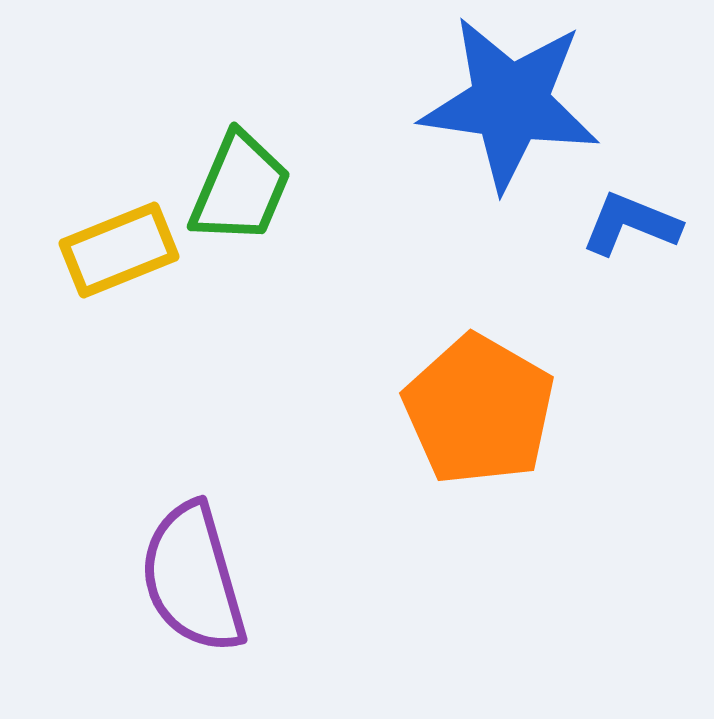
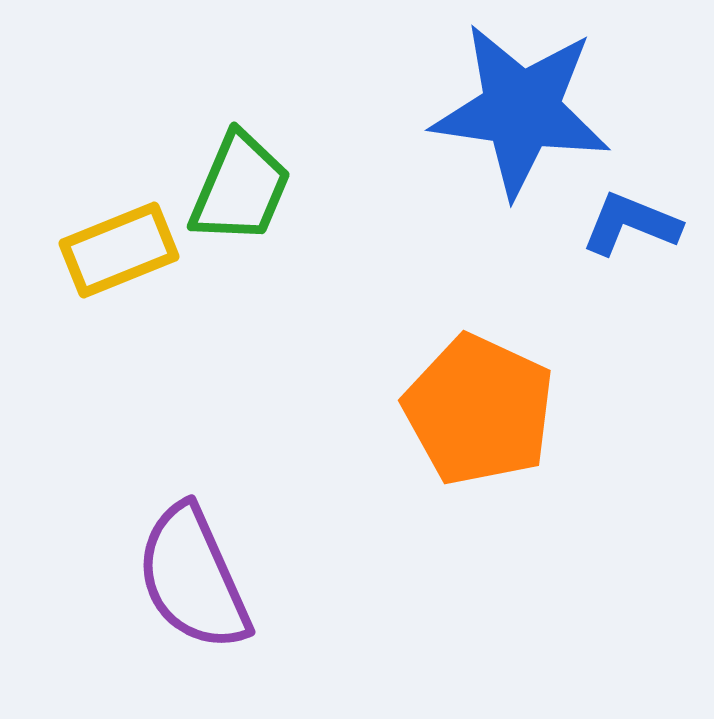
blue star: moved 11 px right, 7 px down
orange pentagon: rotated 5 degrees counterclockwise
purple semicircle: rotated 8 degrees counterclockwise
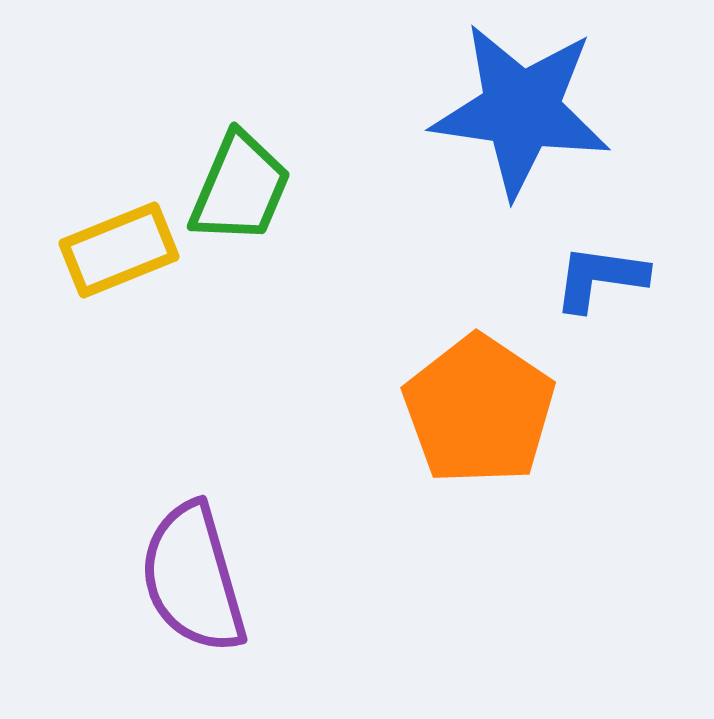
blue L-shape: moved 31 px left, 54 px down; rotated 14 degrees counterclockwise
orange pentagon: rotated 9 degrees clockwise
purple semicircle: rotated 8 degrees clockwise
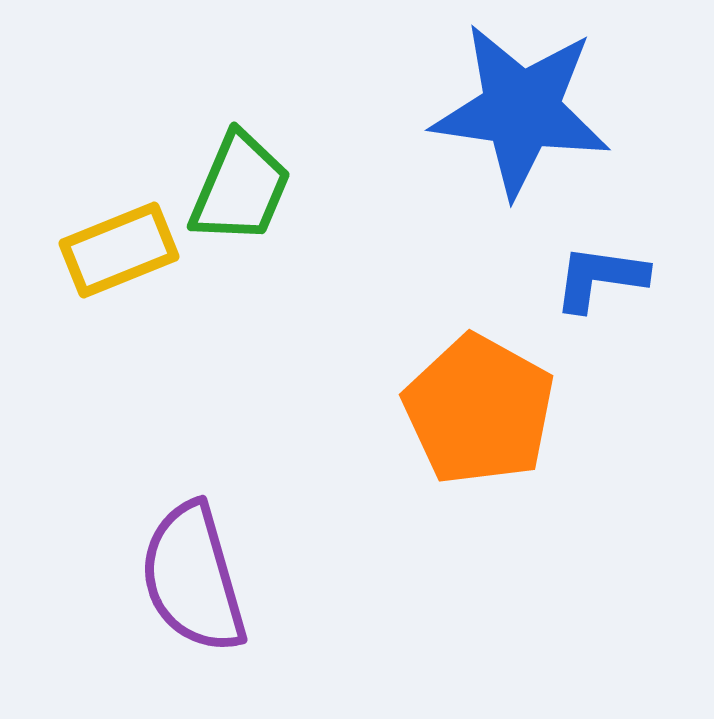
orange pentagon: rotated 5 degrees counterclockwise
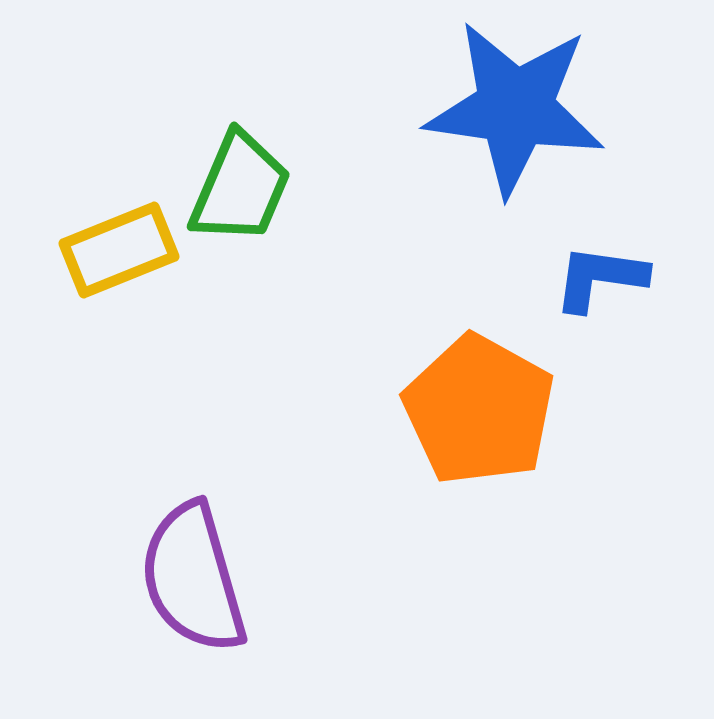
blue star: moved 6 px left, 2 px up
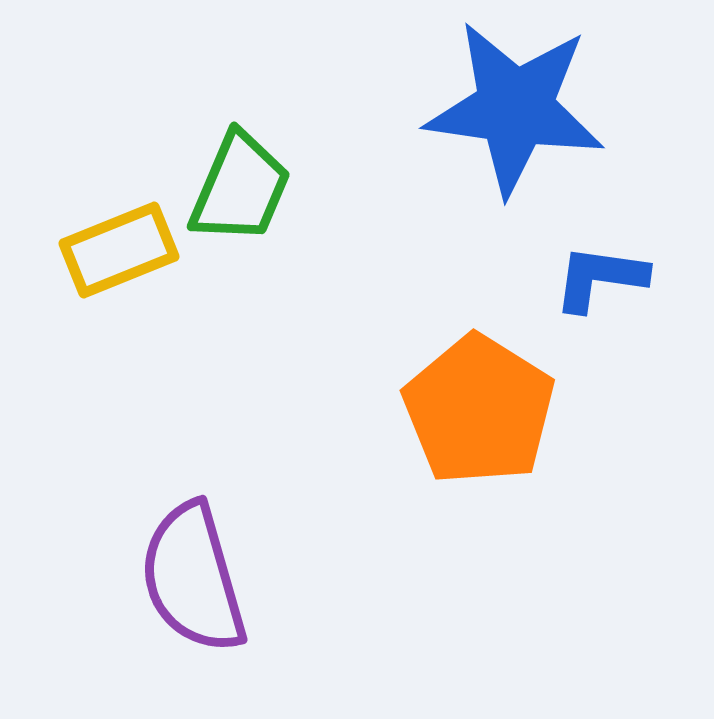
orange pentagon: rotated 3 degrees clockwise
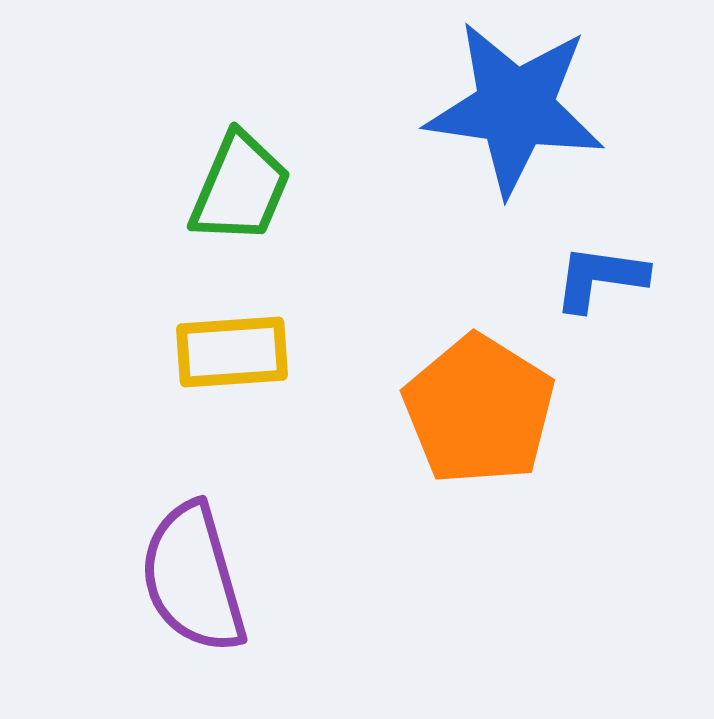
yellow rectangle: moved 113 px right, 102 px down; rotated 18 degrees clockwise
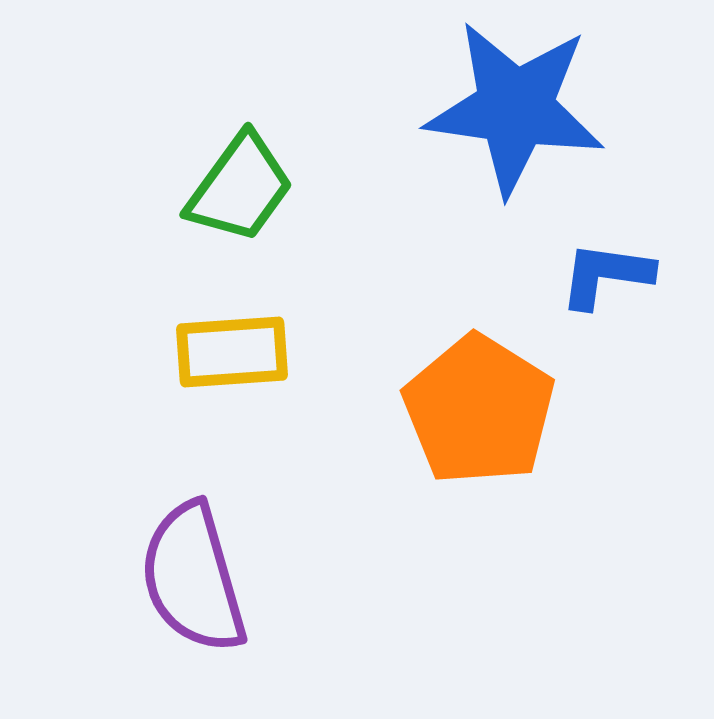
green trapezoid: rotated 13 degrees clockwise
blue L-shape: moved 6 px right, 3 px up
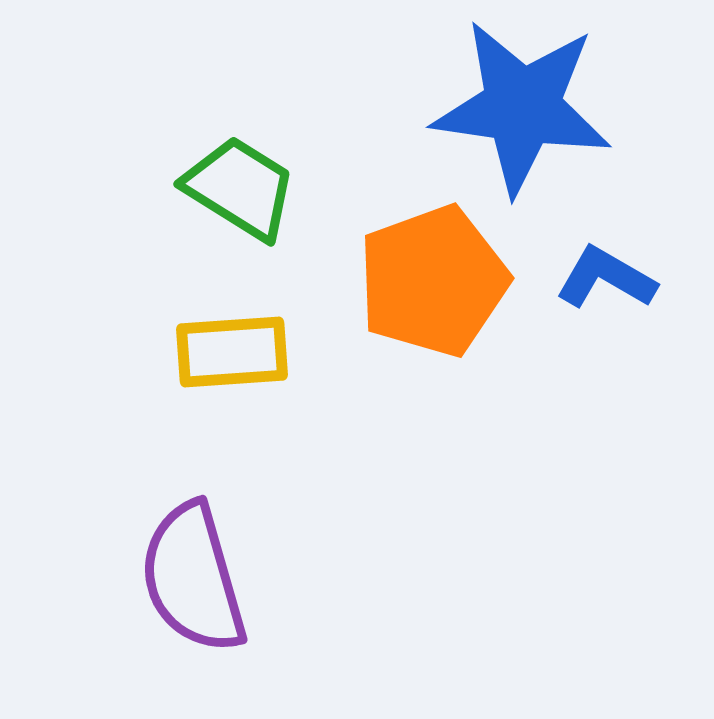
blue star: moved 7 px right, 1 px up
green trapezoid: rotated 94 degrees counterclockwise
blue L-shape: moved 3 px down; rotated 22 degrees clockwise
orange pentagon: moved 46 px left, 129 px up; rotated 20 degrees clockwise
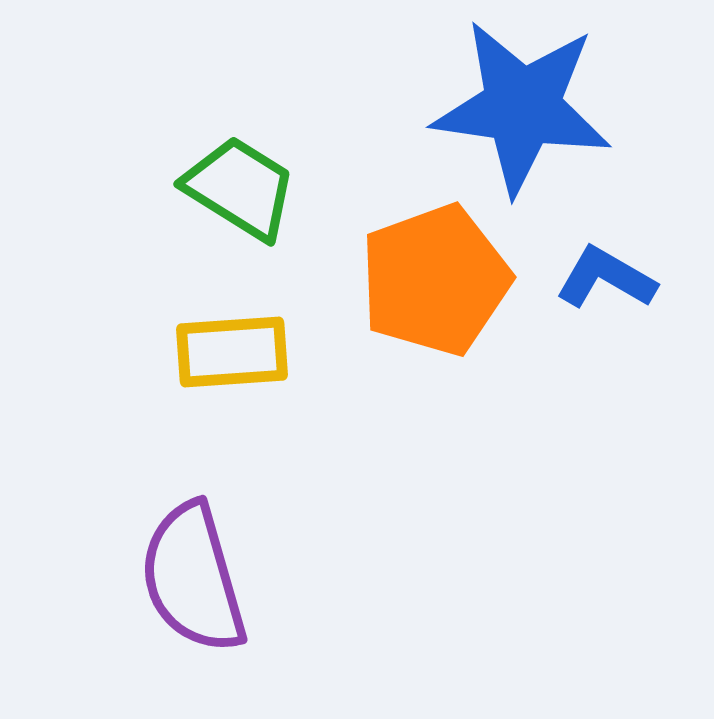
orange pentagon: moved 2 px right, 1 px up
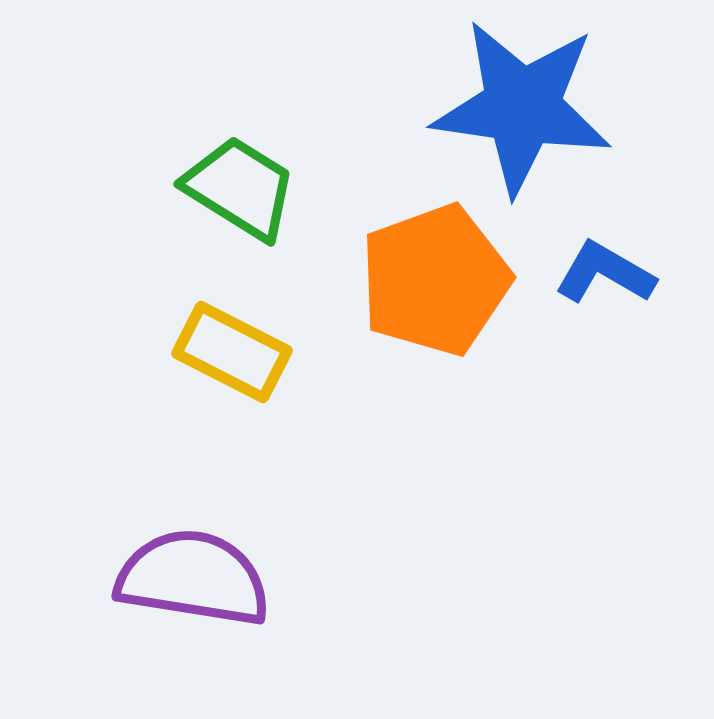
blue L-shape: moved 1 px left, 5 px up
yellow rectangle: rotated 31 degrees clockwise
purple semicircle: rotated 115 degrees clockwise
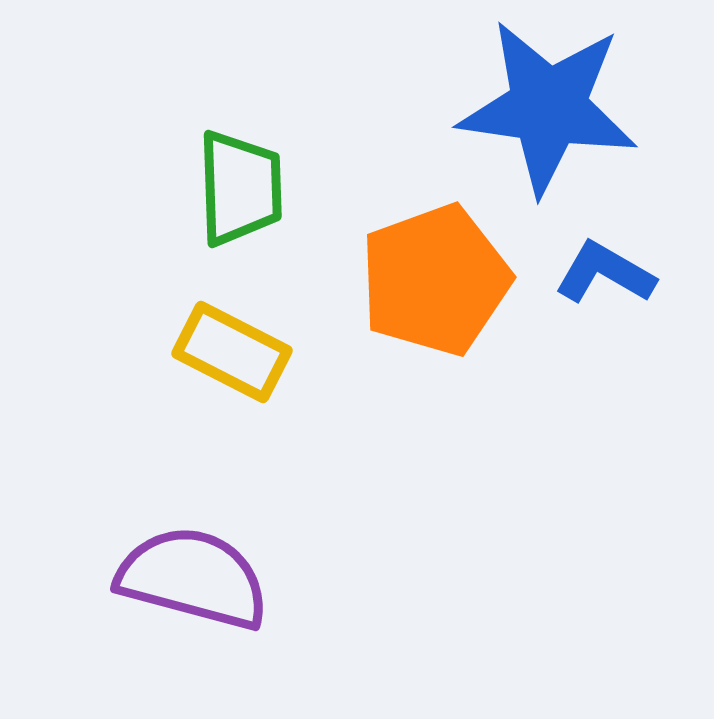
blue star: moved 26 px right
green trapezoid: rotated 56 degrees clockwise
purple semicircle: rotated 6 degrees clockwise
